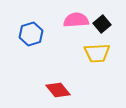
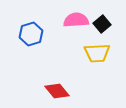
red diamond: moved 1 px left, 1 px down
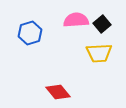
blue hexagon: moved 1 px left, 1 px up
yellow trapezoid: moved 2 px right
red diamond: moved 1 px right, 1 px down
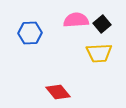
blue hexagon: rotated 15 degrees clockwise
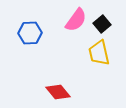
pink semicircle: rotated 130 degrees clockwise
yellow trapezoid: rotated 80 degrees clockwise
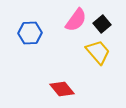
yellow trapezoid: moved 1 px left, 1 px up; rotated 152 degrees clockwise
red diamond: moved 4 px right, 3 px up
